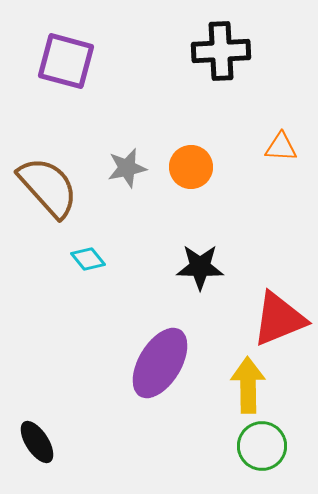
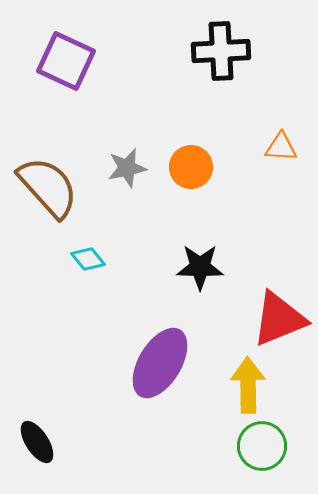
purple square: rotated 10 degrees clockwise
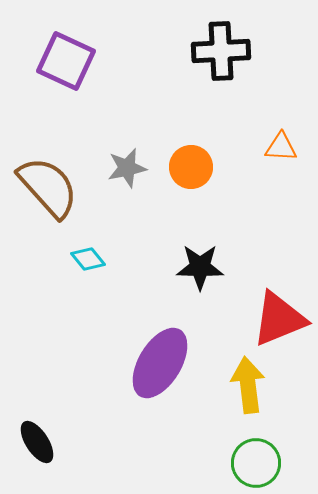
yellow arrow: rotated 6 degrees counterclockwise
green circle: moved 6 px left, 17 px down
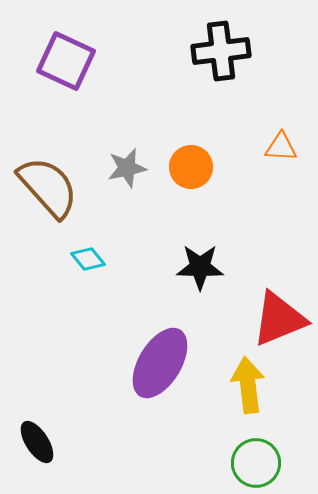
black cross: rotated 4 degrees counterclockwise
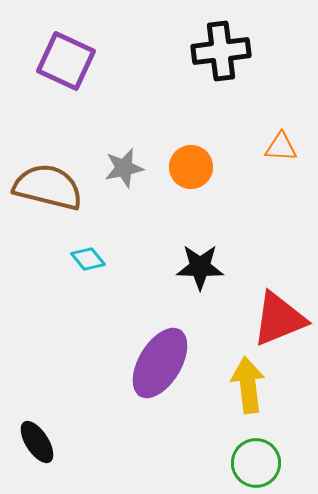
gray star: moved 3 px left
brown semicircle: rotated 34 degrees counterclockwise
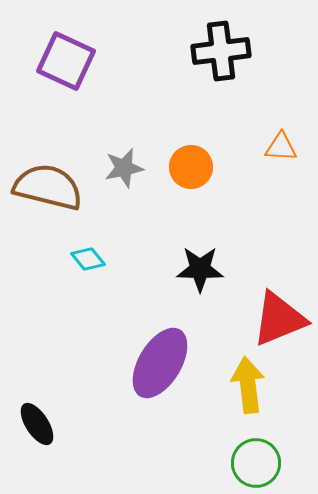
black star: moved 2 px down
black ellipse: moved 18 px up
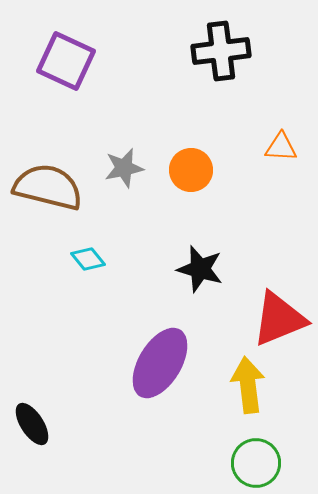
orange circle: moved 3 px down
black star: rotated 15 degrees clockwise
black ellipse: moved 5 px left
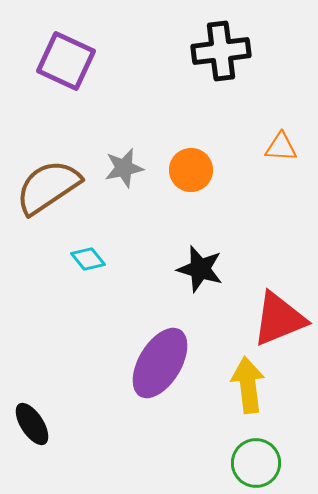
brown semicircle: rotated 48 degrees counterclockwise
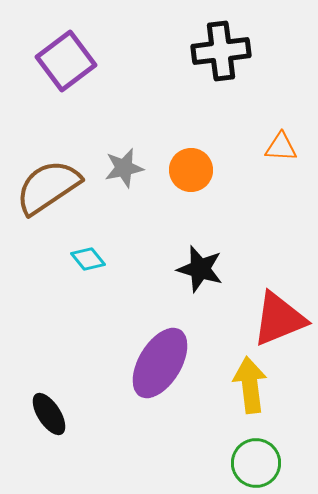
purple square: rotated 28 degrees clockwise
yellow arrow: moved 2 px right
black ellipse: moved 17 px right, 10 px up
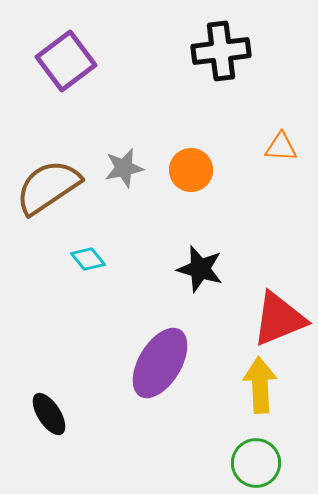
yellow arrow: moved 10 px right; rotated 4 degrees clockwise
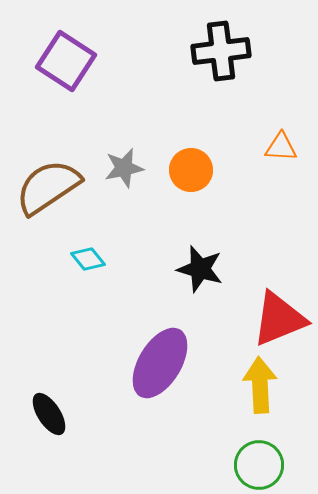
purple square: rotated 20 degrees counterclockwise
green circle: moved 3 px right, 2 px down
